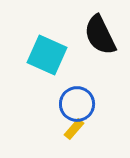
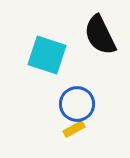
cyan square: rotated 6 degrees counterclockwise
yellow rectangle: rotated 20 degrees clockwise
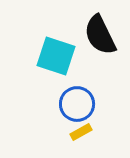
cyan square: moved 9 px right, 1 px down
yellow rectangle: moved 7 px right, 3 px down
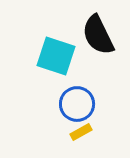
black semicircle: moved 2 px left
